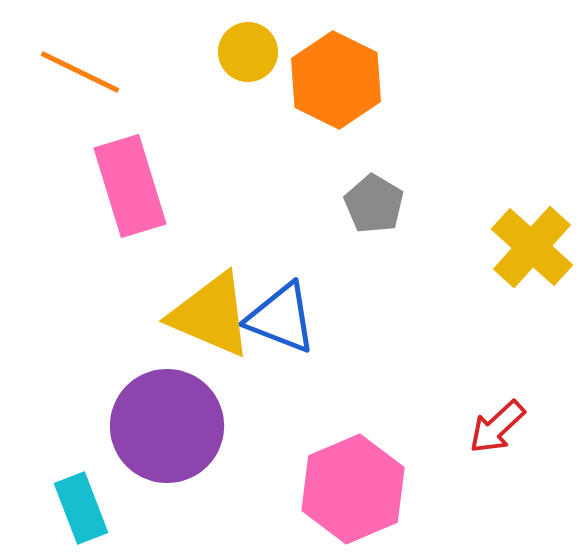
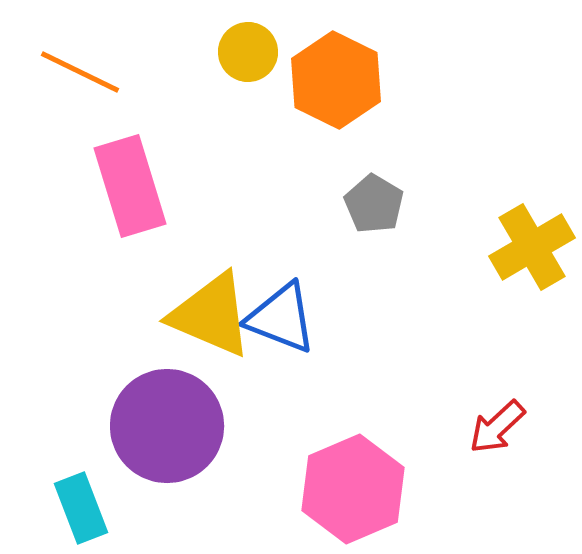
yellow cross: rotated 18 degrees clockwise
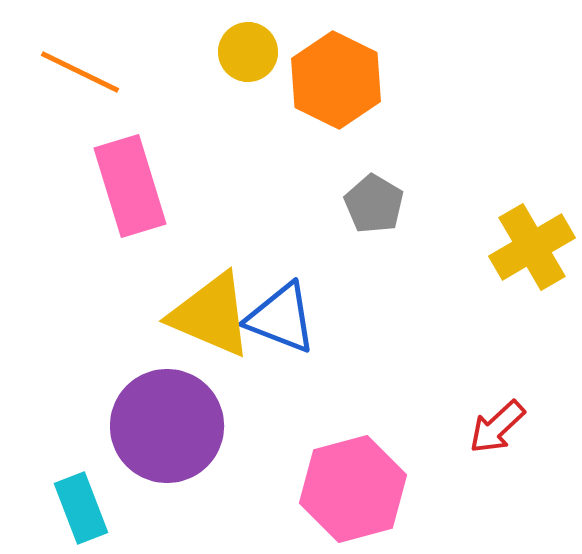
pink hexagon: rotated 8 degrees clockwise
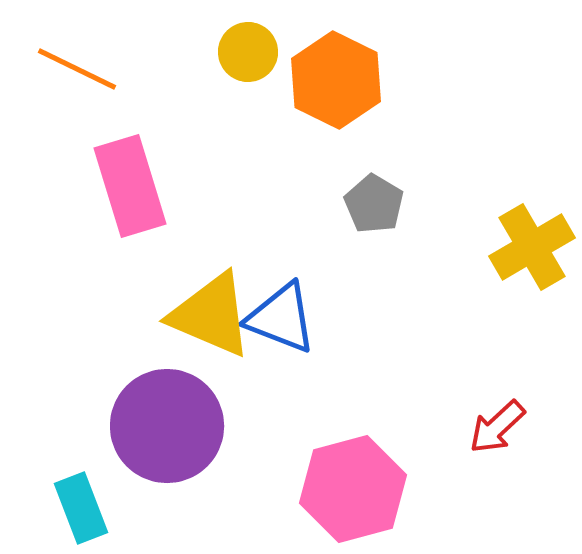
orange line: moved 3 px left, 3 px up
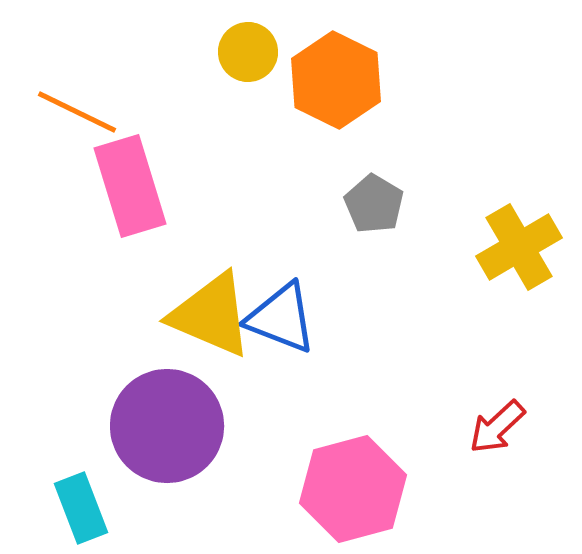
orange line: moved 43 px down
yellow cross: moved 13 px left
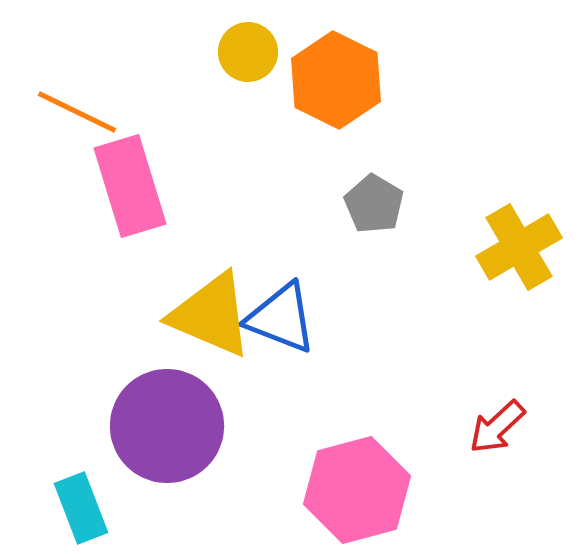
pink hexagon: moved 4 px right, 1 px down
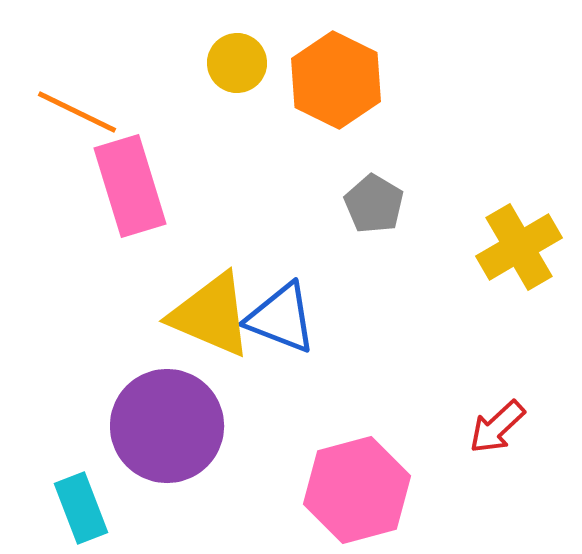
yellow circle: moved 11 px left, 11 px down
